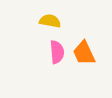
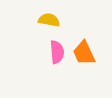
yellow semicircle: moved 1 px left, 1 px up
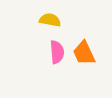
yellow semicircle: moved 1 px right
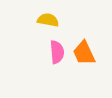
yellow semicircle: moved 2 px left
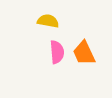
yellow semicircle: moved 1 px down
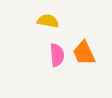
pink semicircle: moved 3 px down
